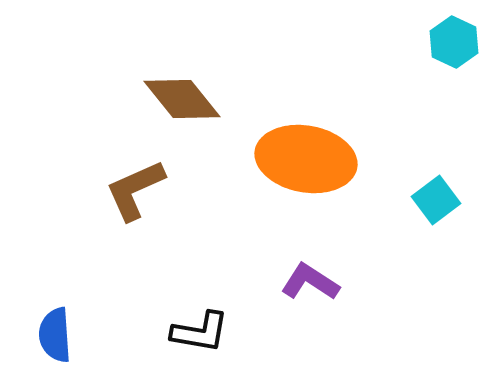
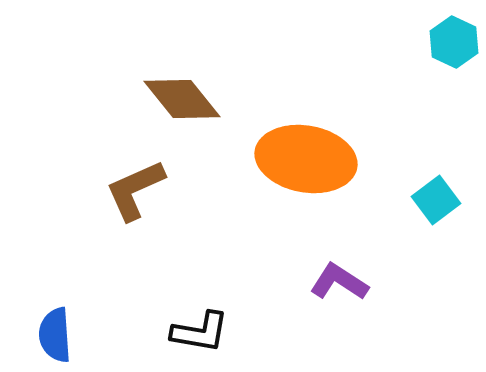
purple L-shape: moved 29 px right
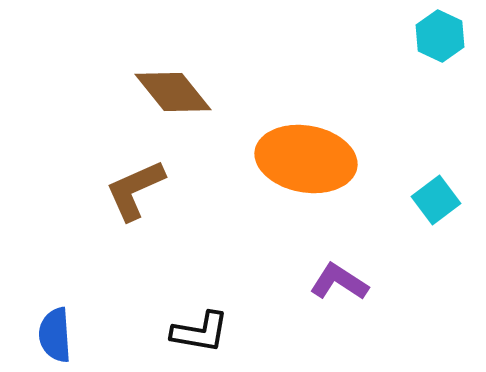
cyan hexagon: moved 14 px left, 6 px up
brown diamond: moved 9 px left, 7 px up
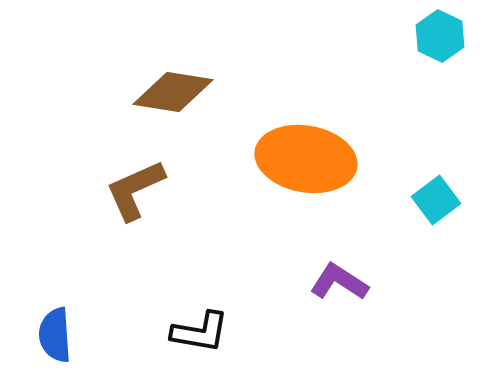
brown diamond: rotated 42 degrees counterclockwise
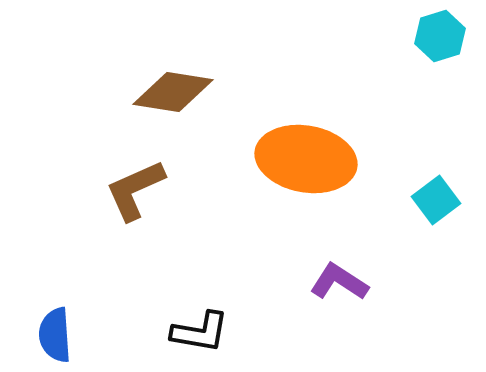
cyan hexagon: rotated 18 degrees clockwise
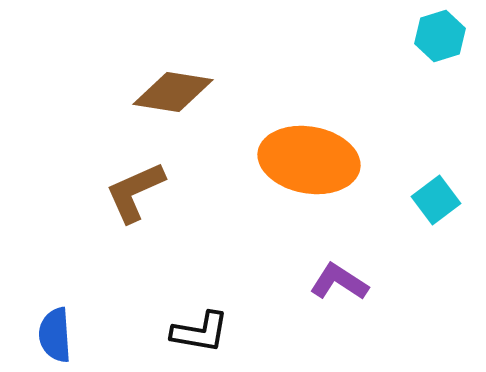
orange ellipse: moved 3 px right, 1 px down
brown L-shape: moved 2 px down
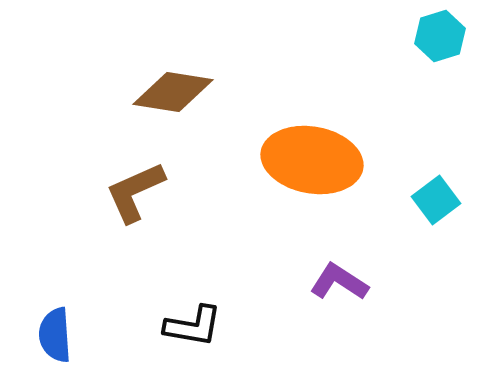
orange ellipse: moved 3 px right
black L-shape: moved 7 px left, 6 px up
